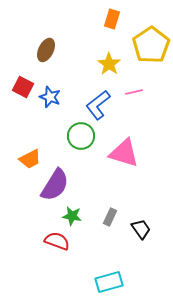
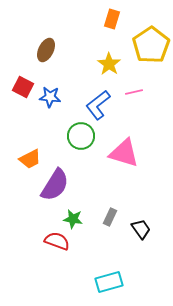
blue star: rotated 15 degrees counterclockwise
green star: moved 1 px right, 3 px down
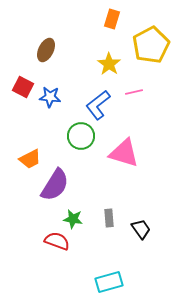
yellow pentagon: rotated 6 degrees clockwise
gray rectangle: moved 1 px left, 1 px down; rotated 30 degrees counterclockwise
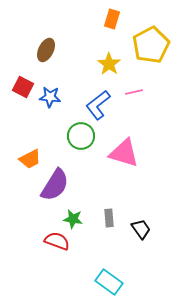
cyan rectangle: rotated 52 degrees clockwise
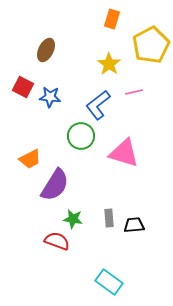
black trapezoid: moved 7 px left, 4 px up; rotated 60 degrees counterclockwise
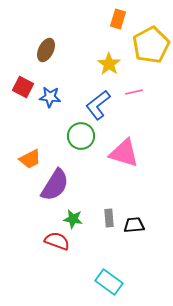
orange rectangle: moved 6 px right
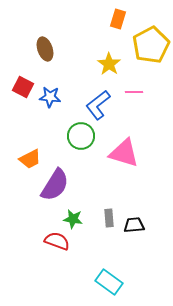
brown ellipse: moved 1 px left, 1 px up; rotated 45 degrees counterclockwise
pink line: rotated 12 degrees clockwise
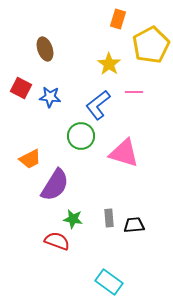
red square: moved 2 px left, 1 px down
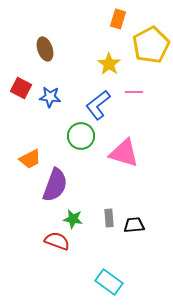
purple semicircle: rotated 12 degrees counterclockwise
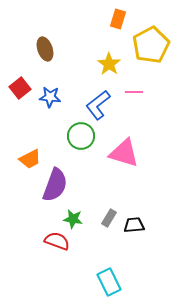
red square: moved 1 px left; rotated 25 degrees clockwise
gray rectangle: rotated 36 degrees clockwise
cyan rectangle: rotated 28 degrees clockwise
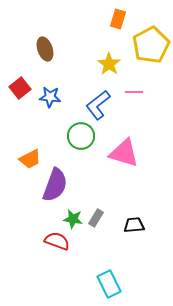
gray rectangle: moved 13 px left
cyan rectangle: moved 2 px down
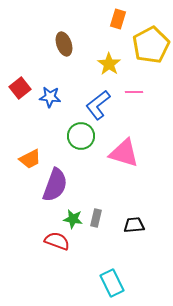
brown ellipse: moved 19 px right, 5 px up
gray rectangle: rotated 18 degrees counterclockwise
cyan rectangle: moved 3 px right, 1 px up
